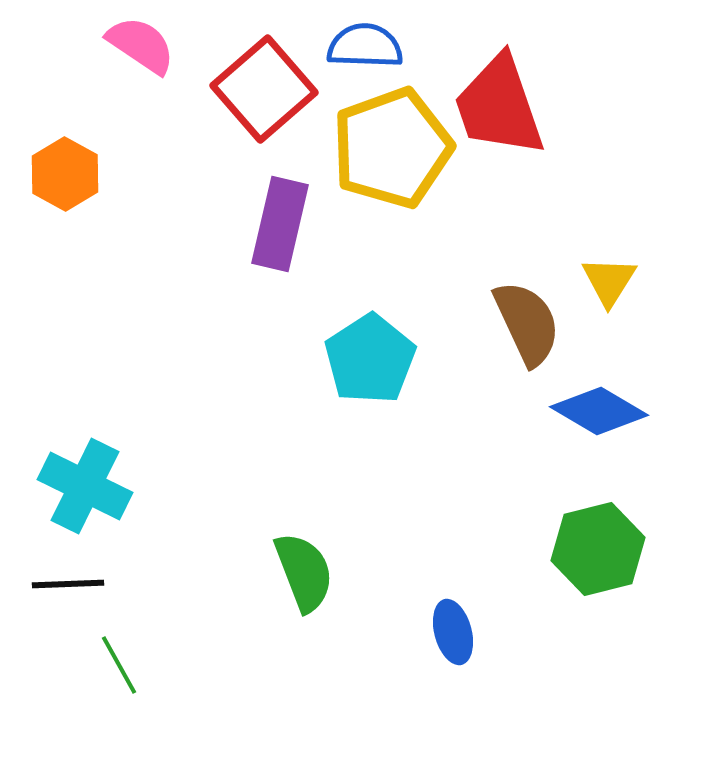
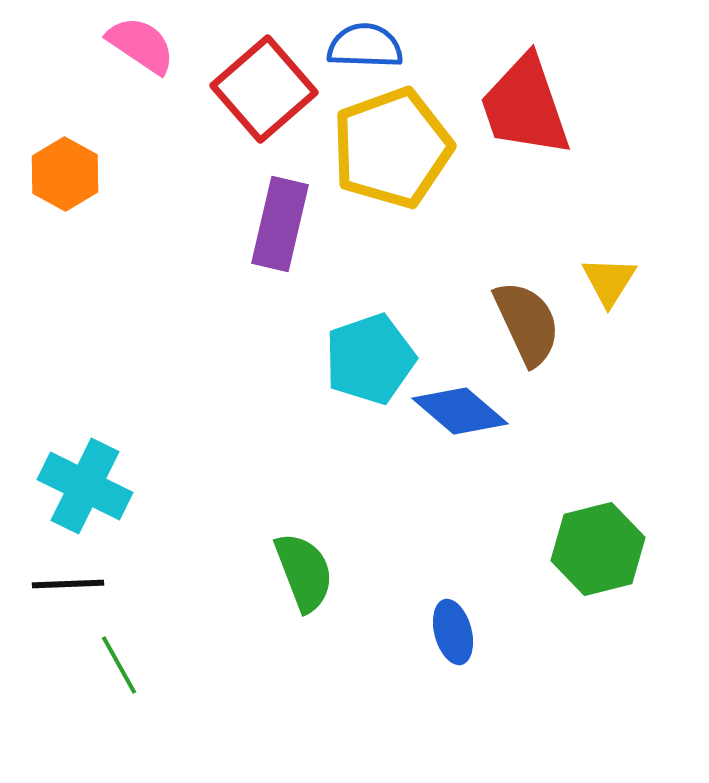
red trapezoid: moved 26 px right
cyan pentagon: rotated 14 degrees clockwise
blue diamond: moved 139 px left; rotated 10 degrees clockwise
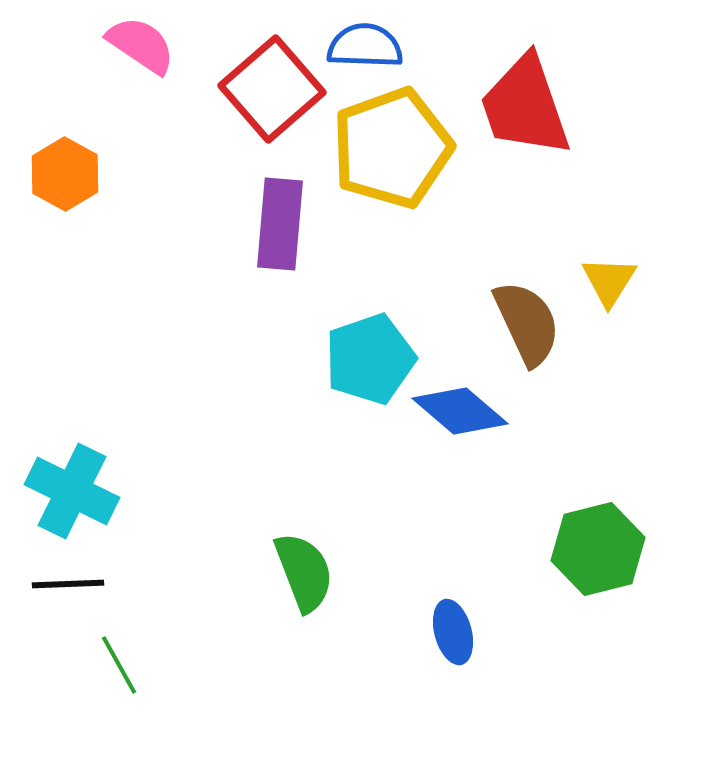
red square: moved 8 px right
purple rectangle: rotated 8 degrees counterclockwise
cyan cross: moved 13 px left, 5 px down
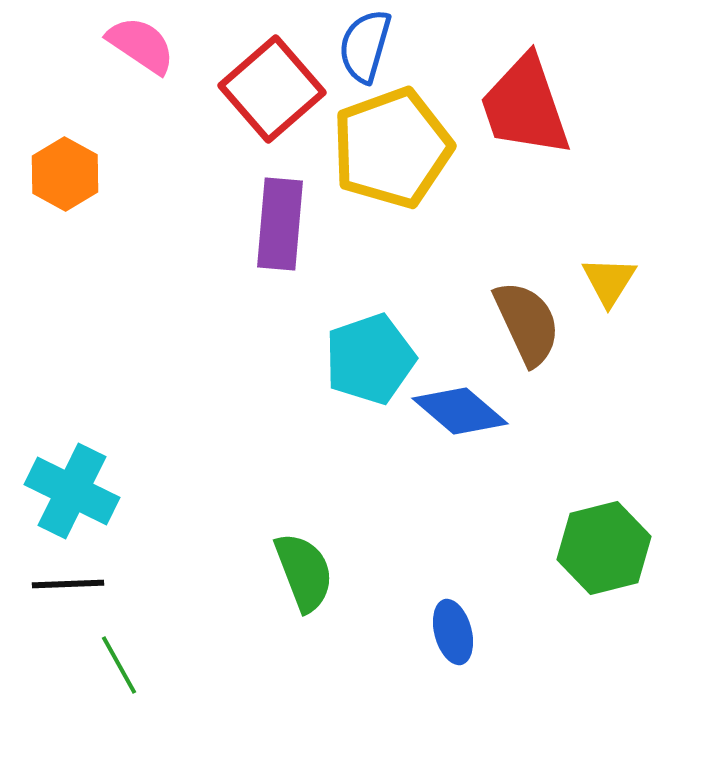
blue semicircle: rotated 76 degrees counterclockwise
green hexagon: moved 6 px right, 1 px up
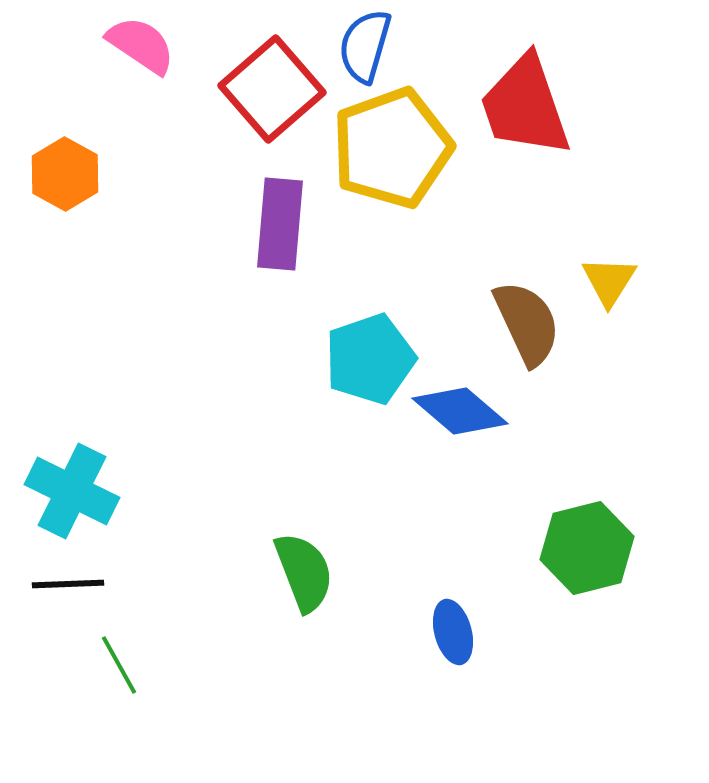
green hexagon: moved 17 px left
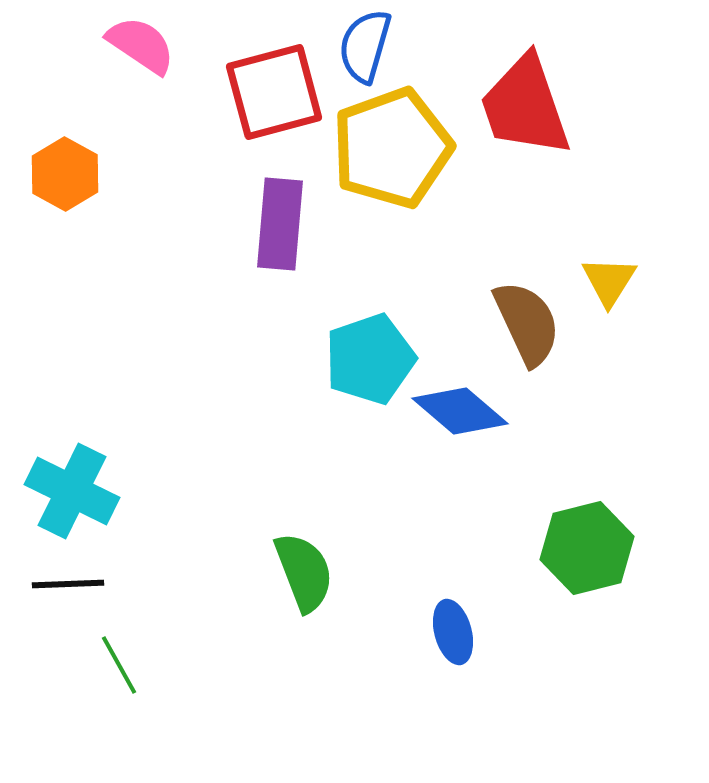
red square: moved 2 px right, 3 px down; rotated 26 degrees clockwise
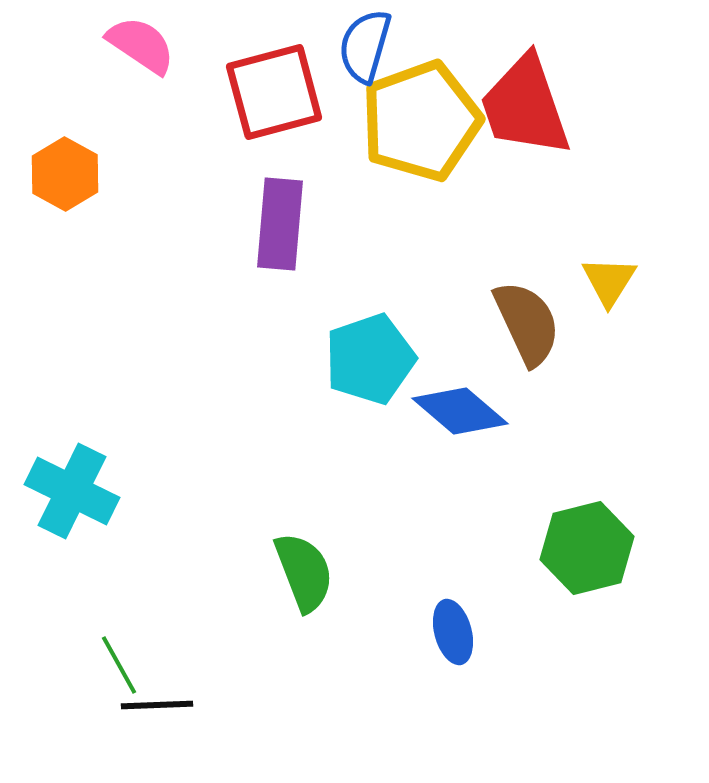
yellow pentagon: moved 29 px right, 27 px up
black line: moved 89 px right, 121 px down
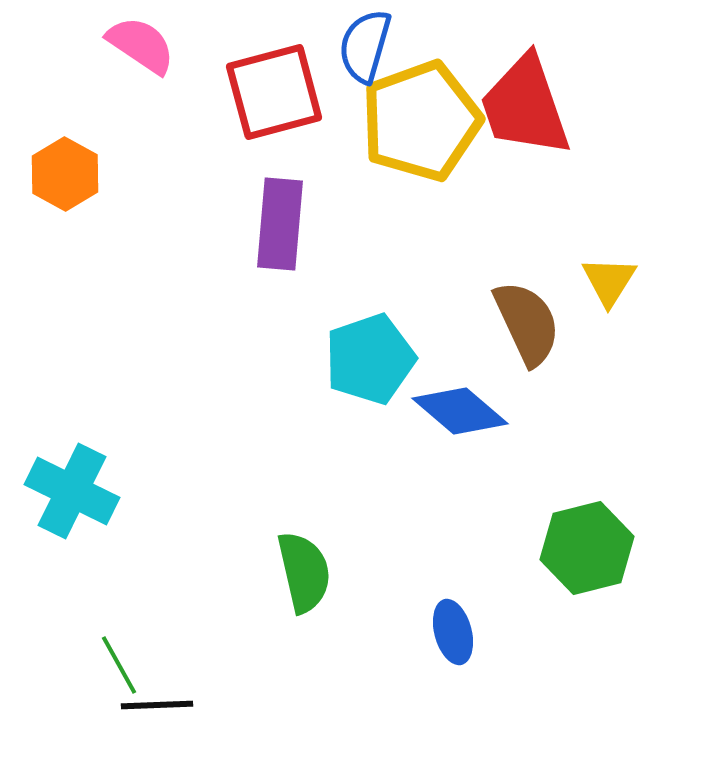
green semicircle: rotated 8 degrees clockwise
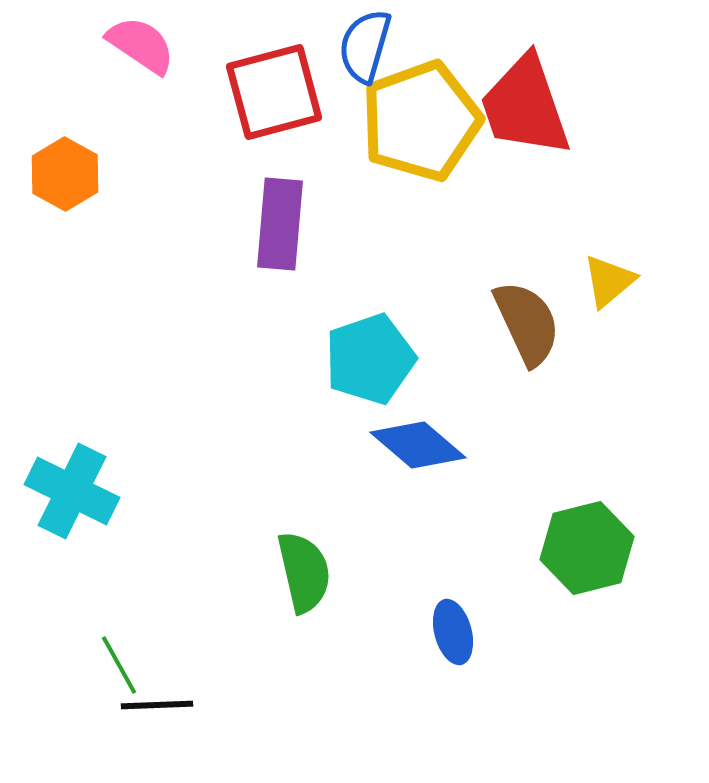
yellow triangle: rotated 18 degrees clockwise
blue diamond: moved 42 px left, 34 px down
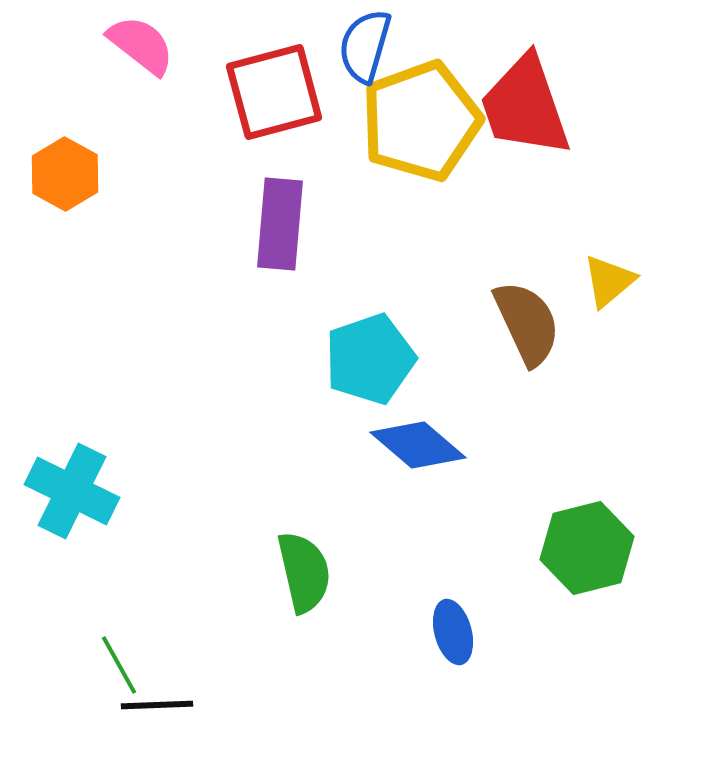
pink semicircle: rotated 4 degrees clockwise
